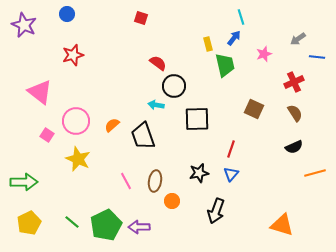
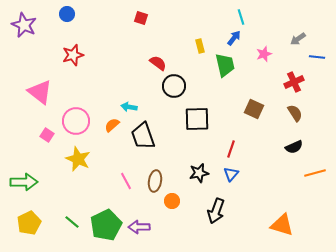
yellow rectangle: moved 8 px left, 2 px down
cyan arrow: moved 27 px left, 2 px down
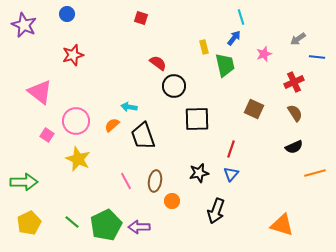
yellow rectangle: moved 4 px right, 1 px down
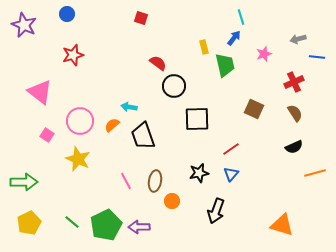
gray arrow: rotated 21 degrees clockwise
pink circle: moved 4 px right
red line: rotated 36 degrees clockwise
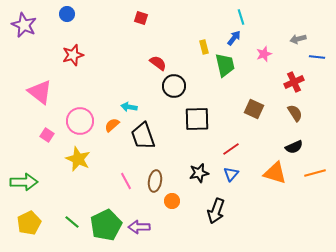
orange triangle: moved 7 px left, 52 px up
